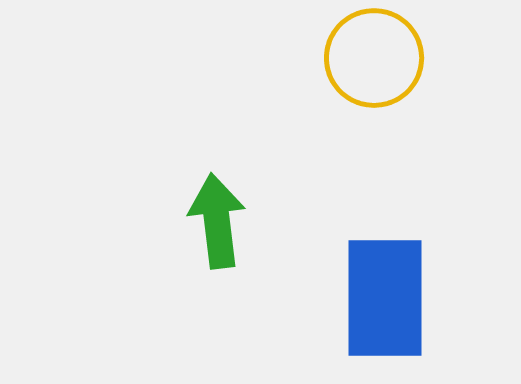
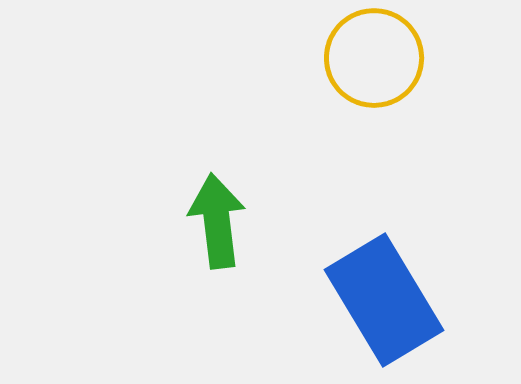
blue rectangle: moved 1 px left, 2 px down; rotated 31 degrees counterclockwise
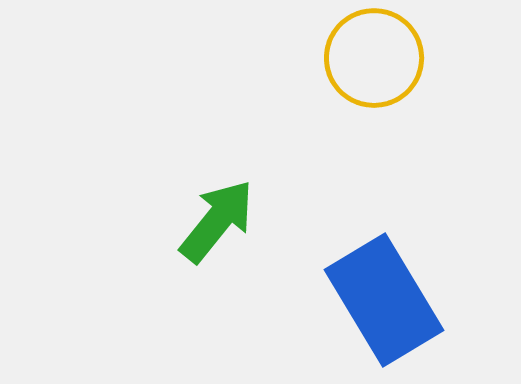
green arrow: rotated 46 degrees clockwise
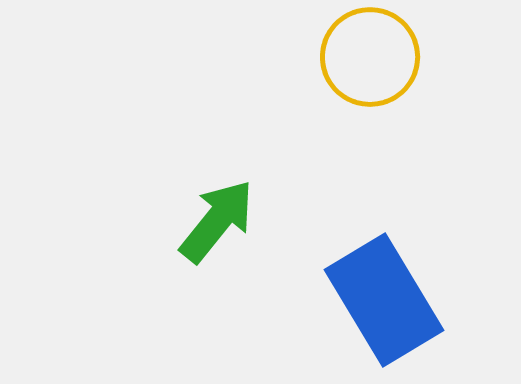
yellow circle: moved 4 px left, 1 px up
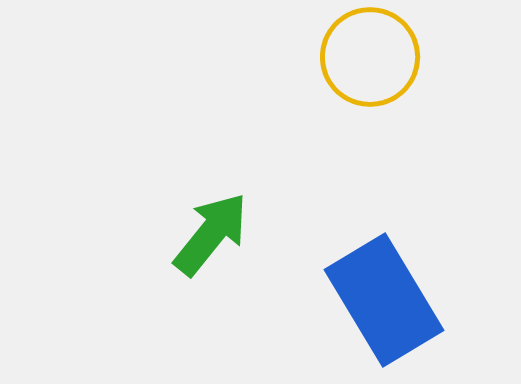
green arrow: moved 6 px left, 13 px down
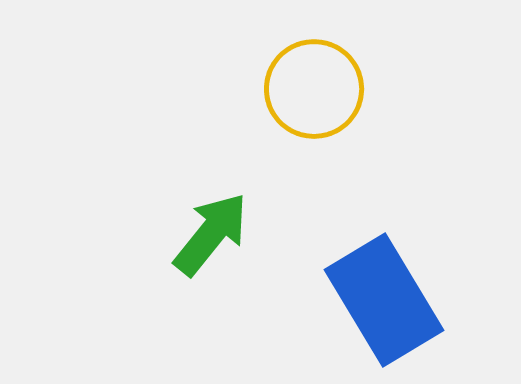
yellow circle: moved 56 px left, 32 px down
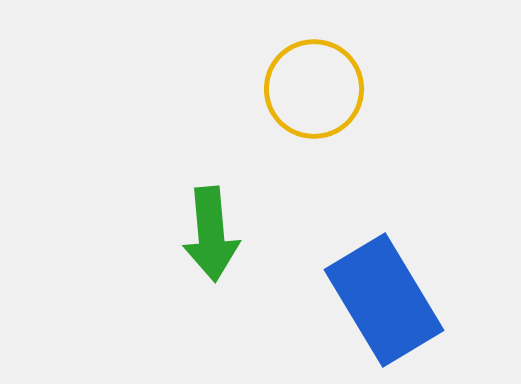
green arrow: rotated 136 degrees clockwise
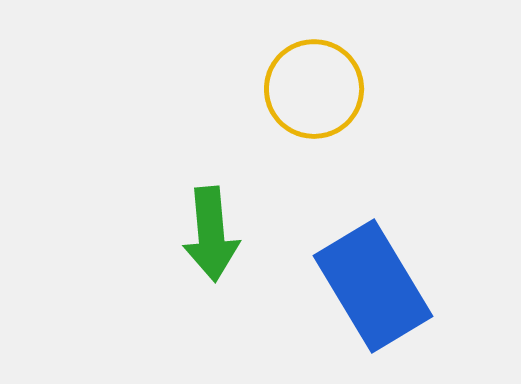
blue rectangle: moved 11 px left, 14 px up
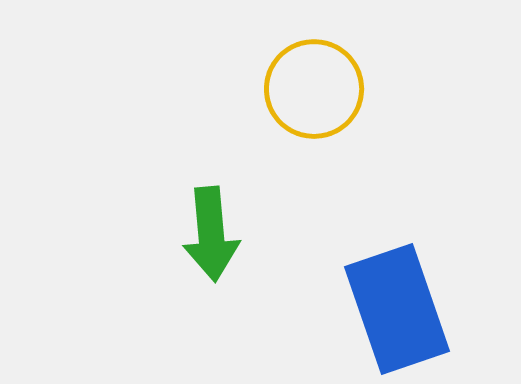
blue rectangle: moved 24 px right, 23 px down; rotated 12 degrees clockwise
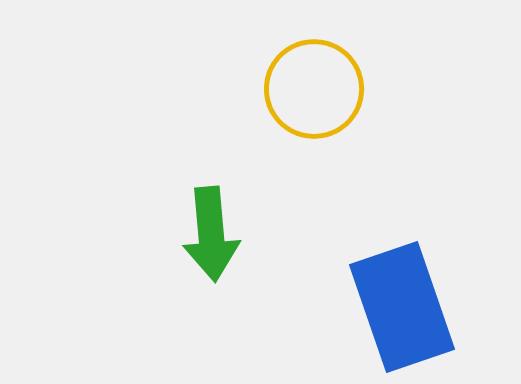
blue rectangle: moved 5 px right, 2 px up
